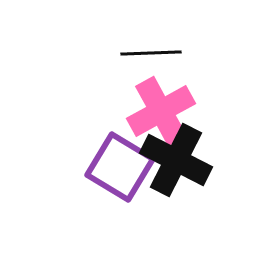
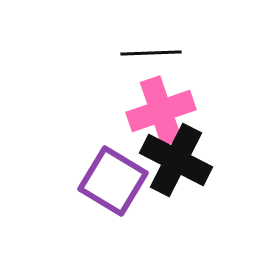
pink cross: rotated 10 degrees clockwise
purple square: moved 7 px left, 14 px down
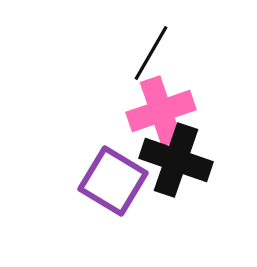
black line: rotated 58 degrees counterclockwise
black cross: rotated 8 degrees counterclockwise
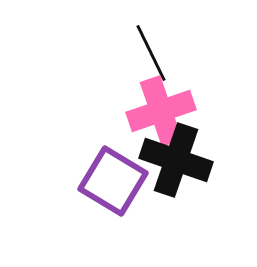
black line: rotated 56 degrees counterclockwise
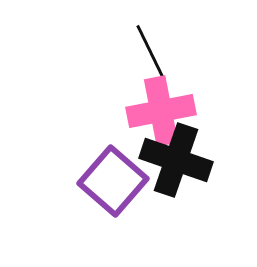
pink cross: rotated 8 degrees clockwise
purple square: rotated 10 degrees clockwise
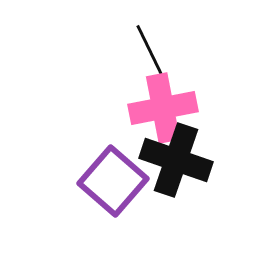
pink cross: moved 2 px right, 3 px up
